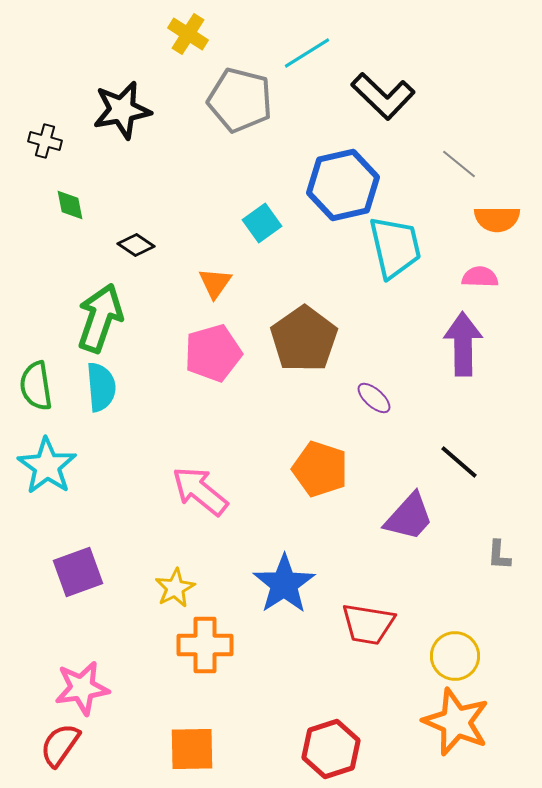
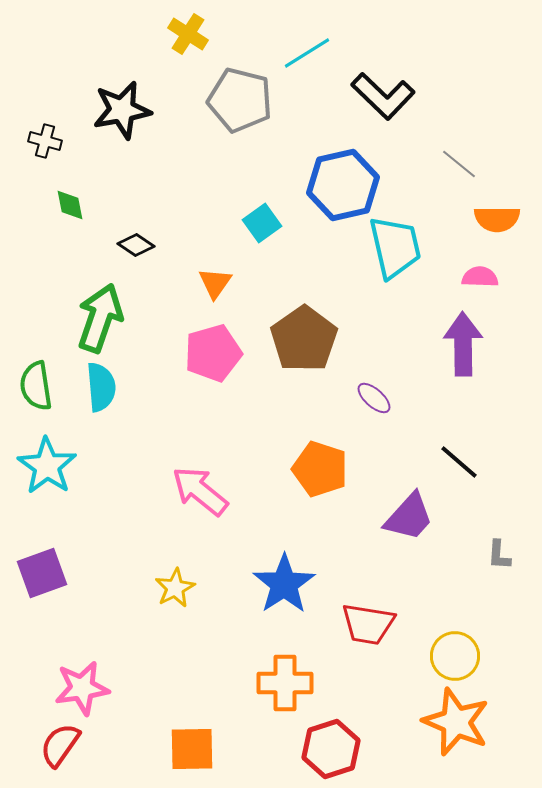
purple square: moved 36 px left, 1 px down
orange cross: moved 80 px right, 38 px down
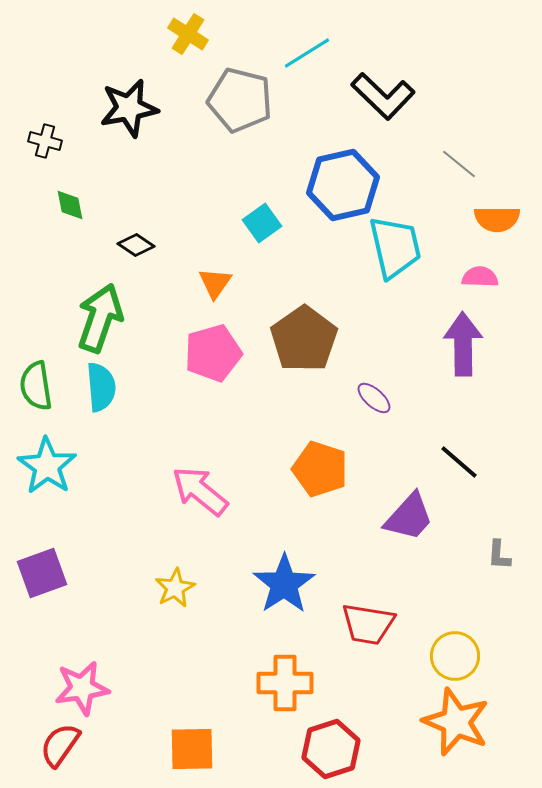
black star: moved 7 px right, 2 px up
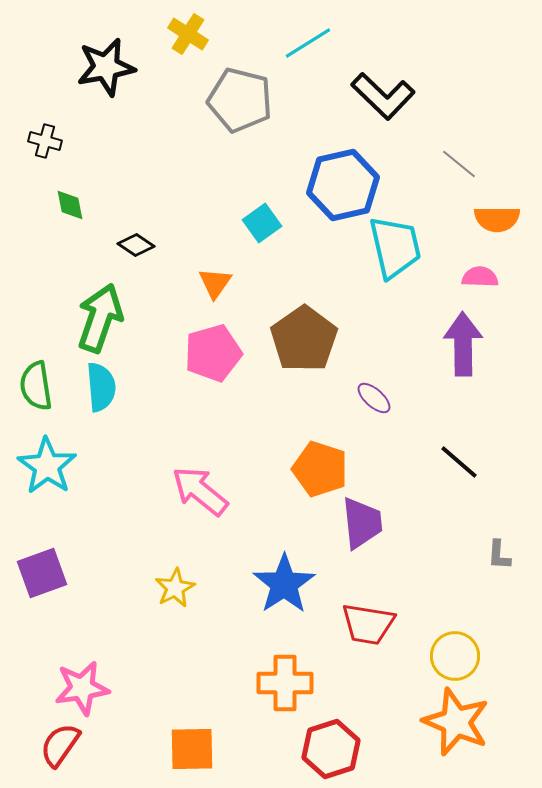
cyan line: moved 1 px right, 10 px up
black star: moved 23 px left, 41 px up
purple trapezoid: moved 47 px left, 6 px down; rotated 48 degrees counterclockwise
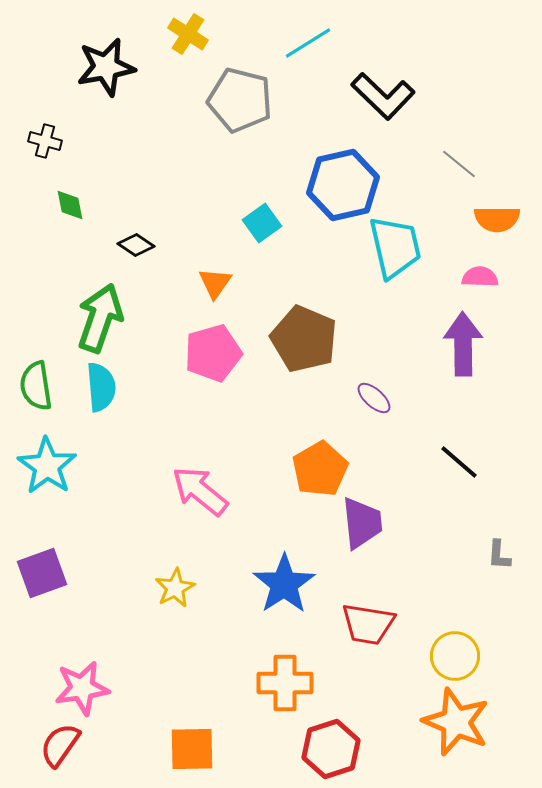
brown pentagon: rotated 14 degrees counterclockwise
orange pentagon: rotated 24 degrees clockwise
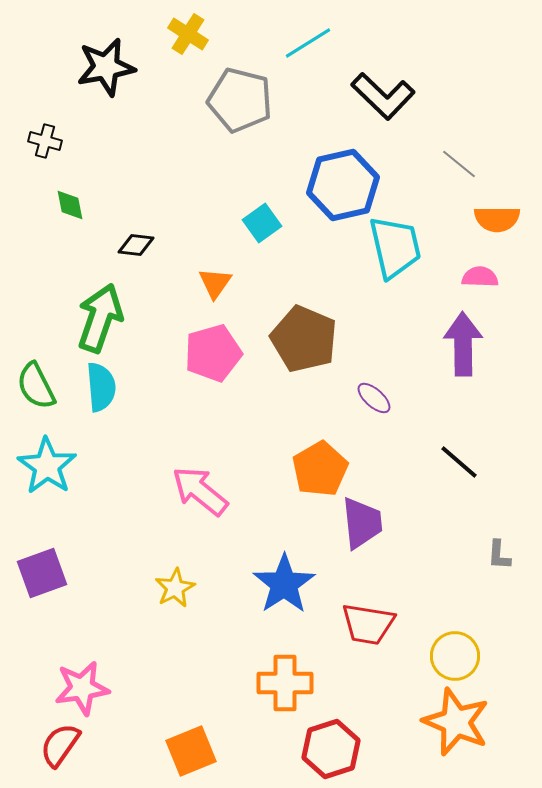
black diamond: rotated 27 degrees counterclockwise
green semicircle: rotated 18 degrees counterclockwise
orange square: moved 1 px left, 2 px down; rotated 21 degrees counterclockwise
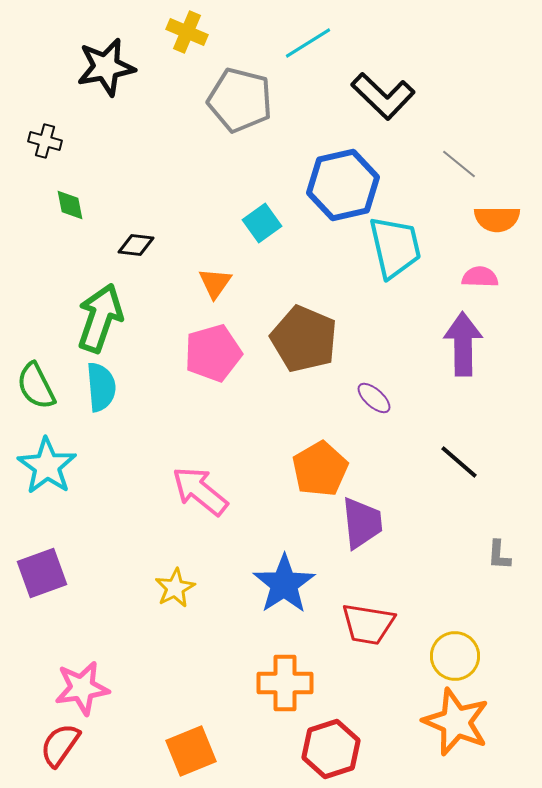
yellow cross: moved 1 px left, 2 px up; rotated 9 degrees counterclockwise
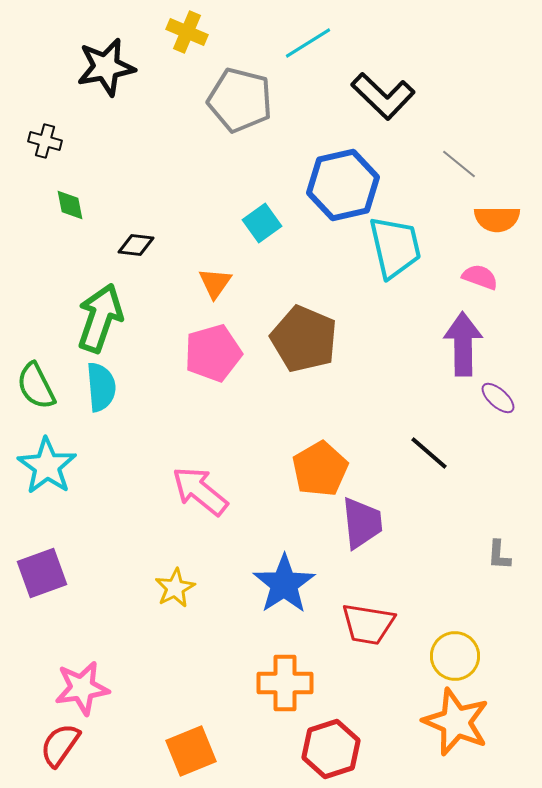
pink semicircle: rotated 18 degrees clockwise
purple ellipse: moved 124 px right
black line: moved 30 px left, 9 px up
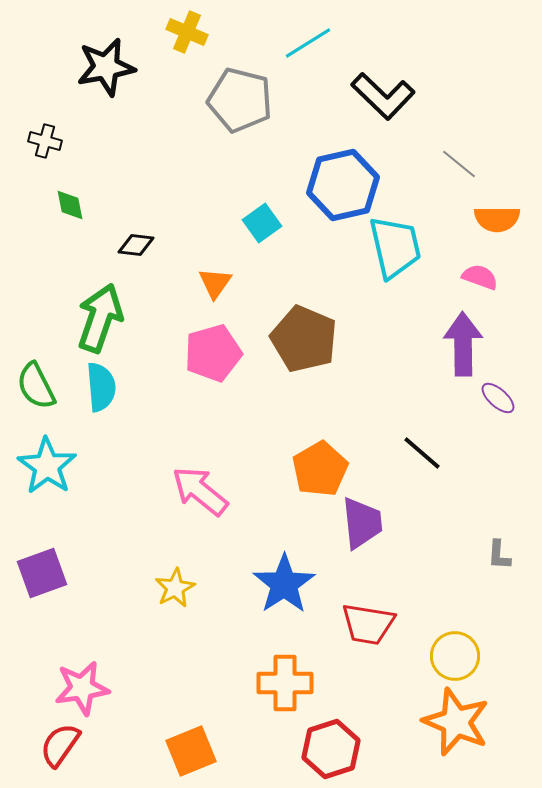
black line: moved 7 px left
